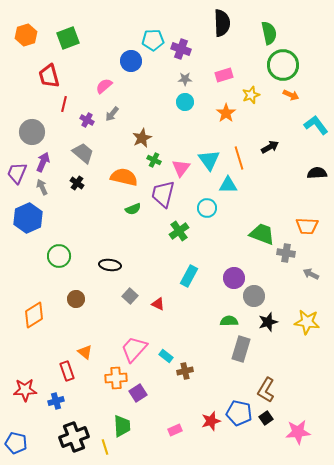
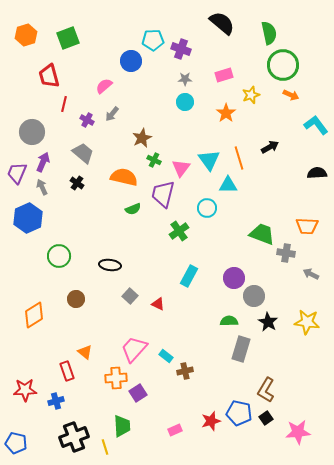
black semicircle at (222, 23): rotated 48 degrees counterclockwise
black star at (268, 322): rotated 24 degrees counterclockwise
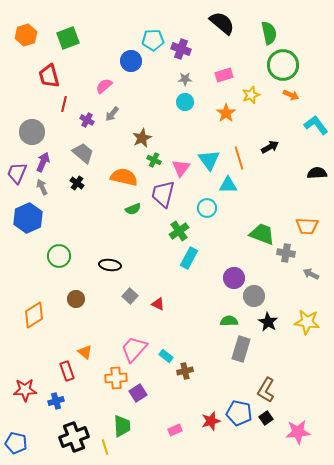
cyan rectangle at (189, 276): moved 18 px up
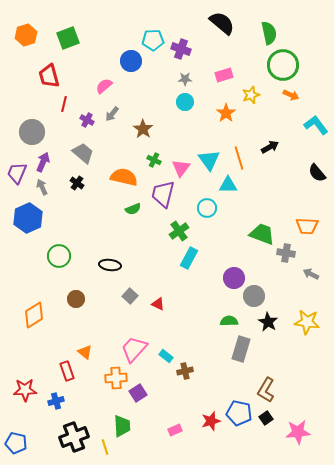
brown star at (142, 138): moved 1 px right, 9 px up; rotated 12 degrees counterclockwise
black semicircle at (317, 173): rotated 126 degrees counterclockwise
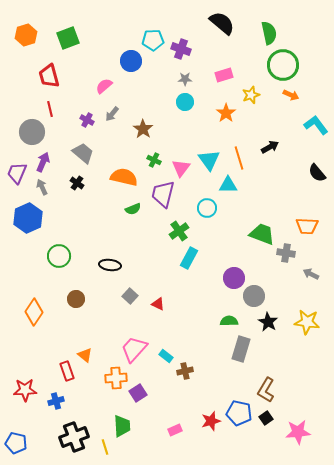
red line at (64, 104): moved 14 px left, 5 px down; rotated 28 degrees counterclockwise
orange diamond at (34, 315): moved 3 px up; rotated 24 degrees counterclockwise
orange triangle at (85, 352): moved 3 px down
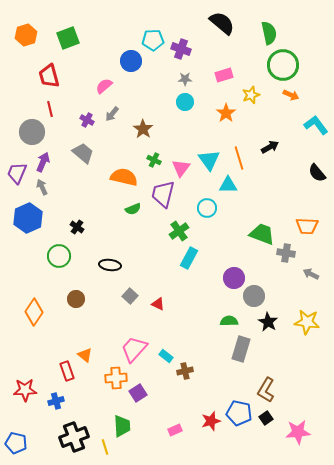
black cross at (77, 183): moved 44 px down
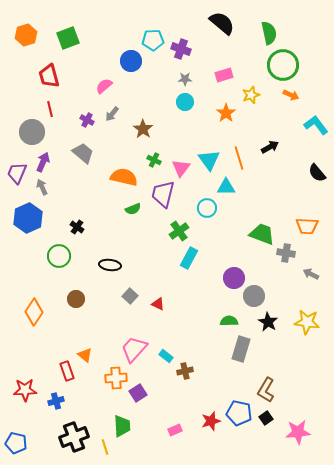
cyan triangle at (228, 185): moved 2 px left, 2 px down
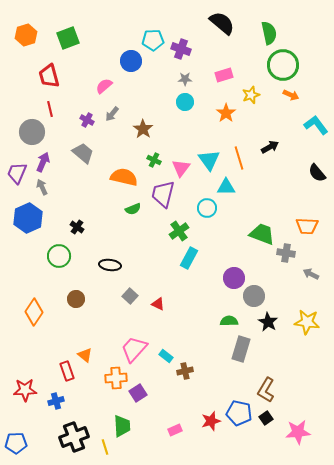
blue pentagon at (16, 443): rotated 15 degrees counterclockwise
